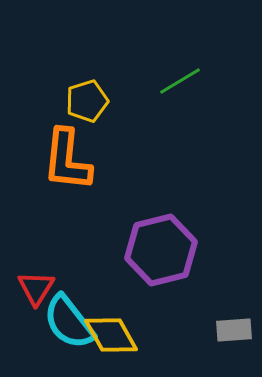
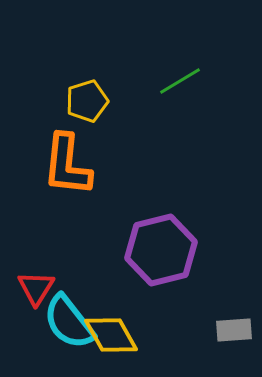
orange L-shape: moved 5 px down
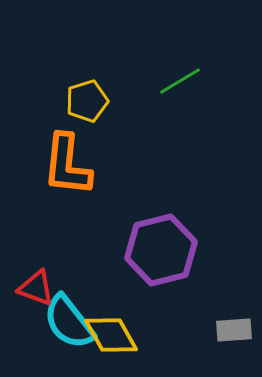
red triangle: rotated 42 degrees counterclockwise
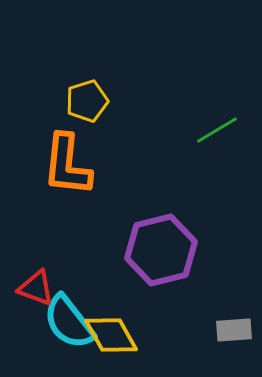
green line: moved 37 px right, 49 px down
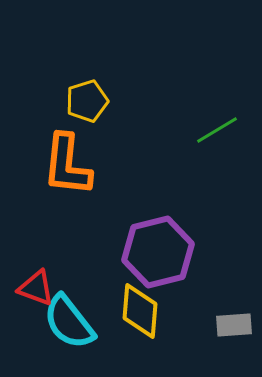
purple hexagon: moved 3 px left, 2 px down
gray rectangle: moved 5 px up
yellow diamond: moved 29 px right, 24 px up; rotated 34 degrees clockwise
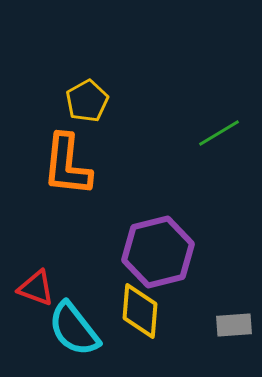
yellow pentagon: rotated 12 degrees counterclockwise
green line: moved 2 px right, 3 px down
cyan semicircle: moved 5 px right, 7 px down
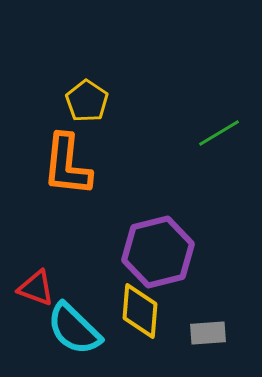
yellow pentagon: rotated 9 degrees counterclockwise
gray rectangle: moved 26 px left, 8 px down
cyan semicircle: rotated 8 degrees counterclockwise
